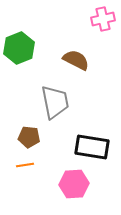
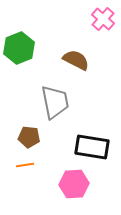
pink cross: rotated 35 degrees counterclockwise
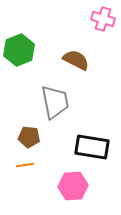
pink cross: rotated 25 degrees counterclockwise
green hexagon: moved 2 px down
pink hexagon: moved 1 px left, 2 px down
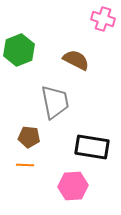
orange line: rotated 12 degrees clockwise
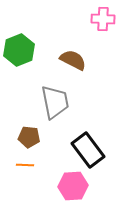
pink cross: rotated 15 degrees counterclockwise
brown semicircle: moved 3 px left
black rectangle: moved 4 px left, 3 px down; rotated 44 degrees clockwise
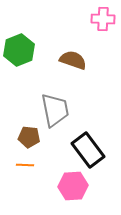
brown semicircle: rotated 8 degrees counterclockwise
gray trapezoid: moved 8 px down
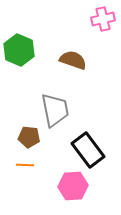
pink cross: rotated 15 degrees counterclockwise
green hexagon: rotated 16 degrees counterclockwise
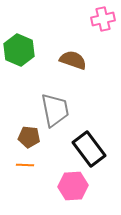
black rectangle: moved 1 px right, 1 px up
